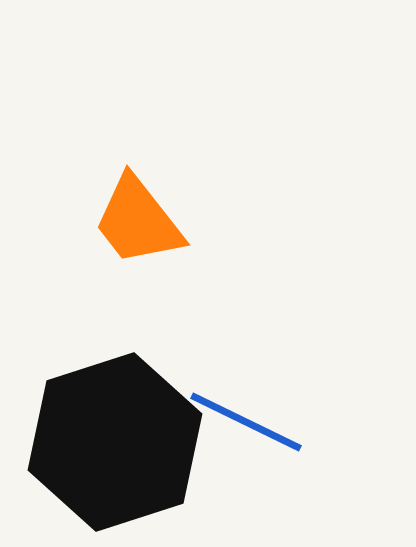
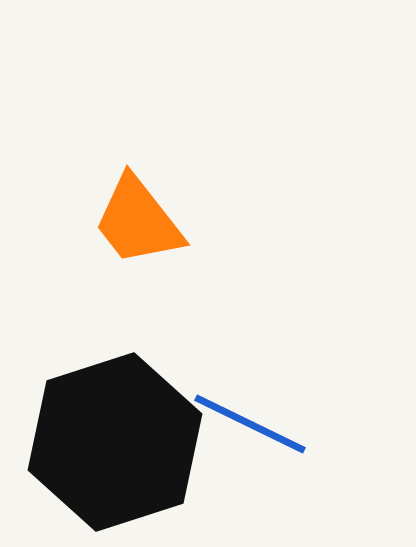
blue line: moved 4 px right, 2 px down
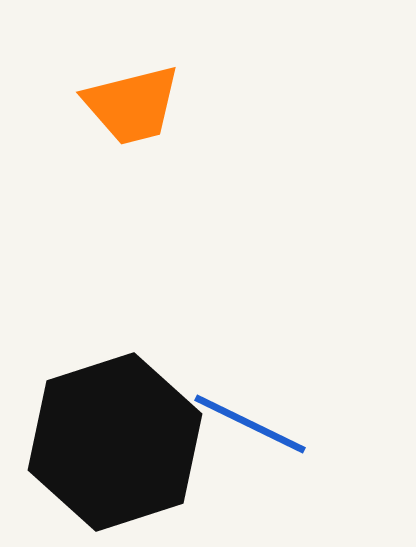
orange trapezoid: moved 6 px left, 116 px up; rotated 66 degrees counterclockwise
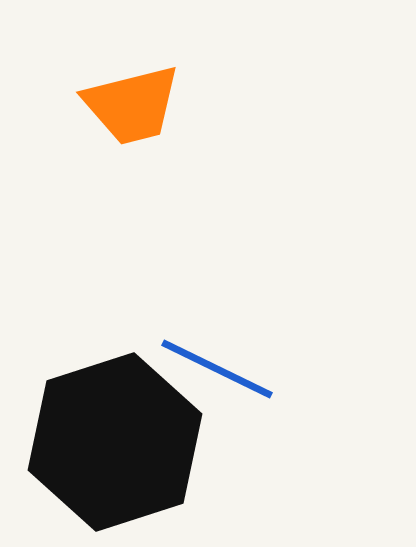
blue line: moved 33 px left, 55 px up
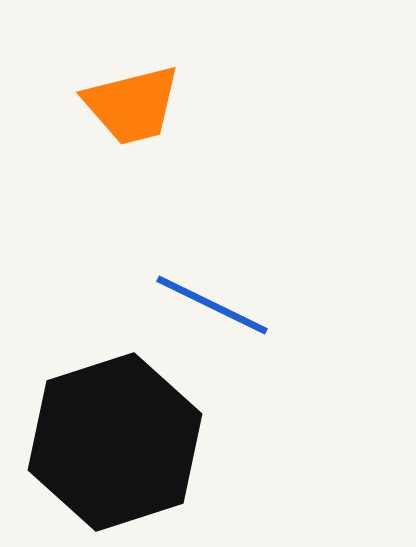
blue line: moved 5 px left, 64 px up
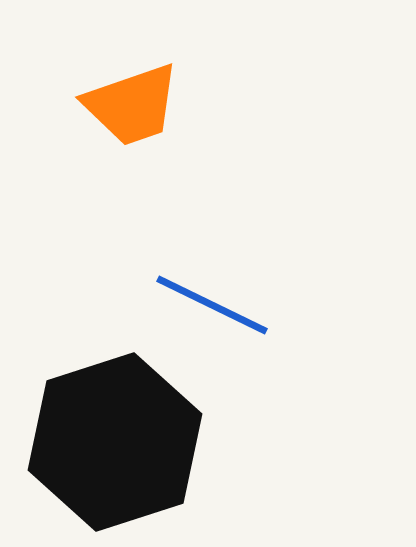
orange trapezoid: rotated 5 degrees counterclockwise
